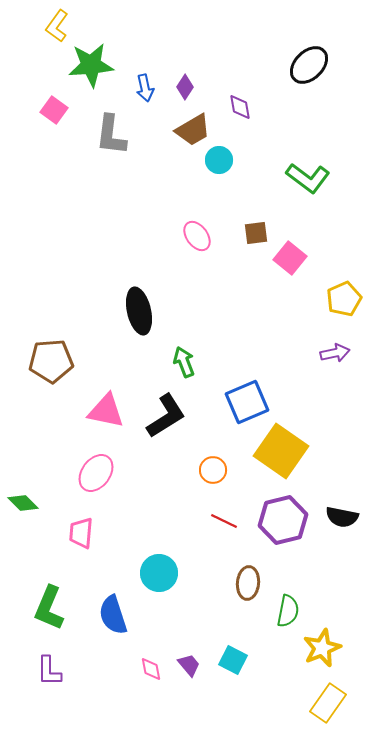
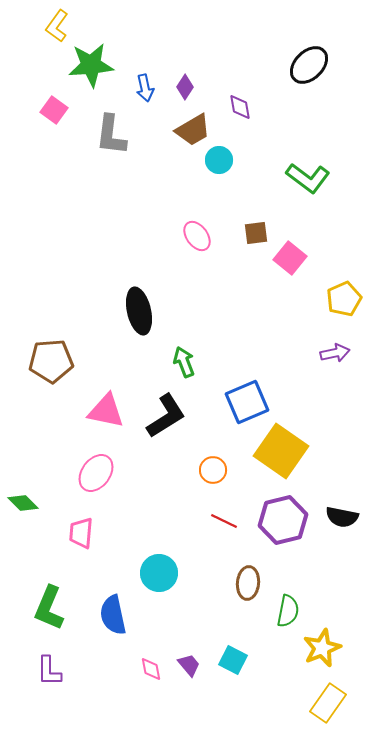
blue semicircle at (113, 615): rotated 6 degrees clockwise
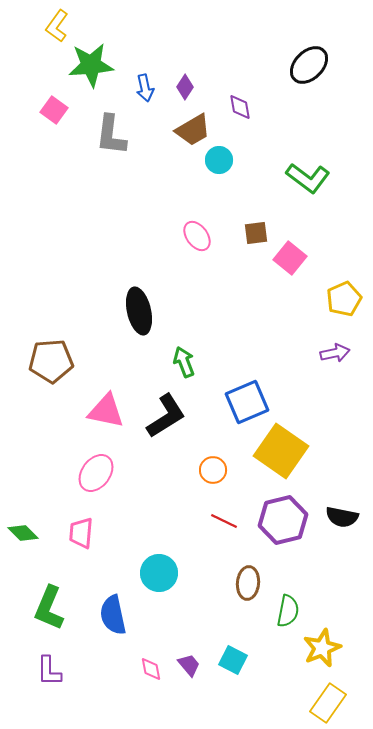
green diamond at (23, 503): moved 30 px down
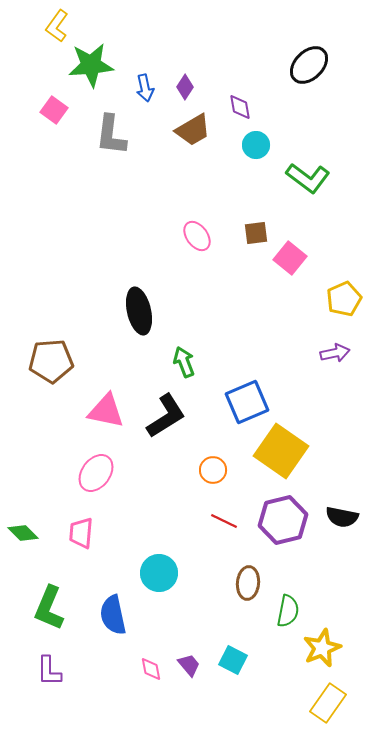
cyan circle at (219, 160): moved 37 px right, 15 px up
